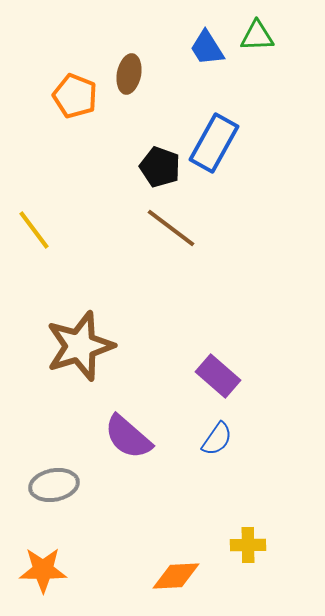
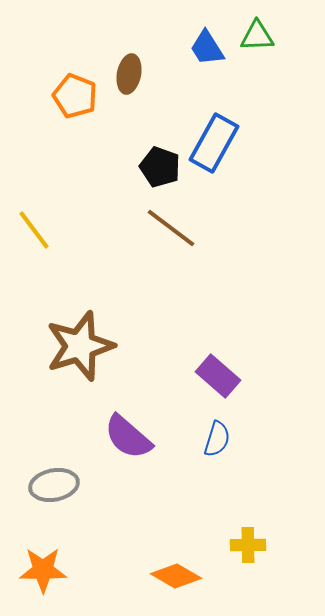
blue semicircle: rotated 18 degrees counterclockwise
orange diamond: rotated 33 degrees clockwise
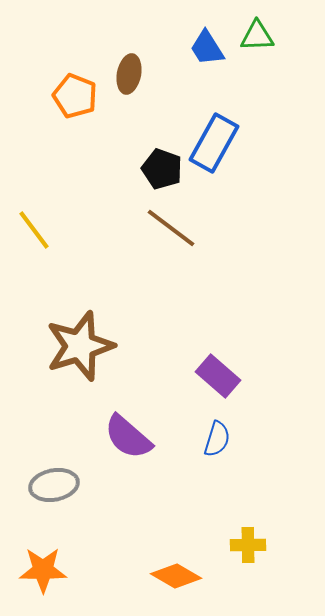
black pentagon: moved 2 px right, 2 px down
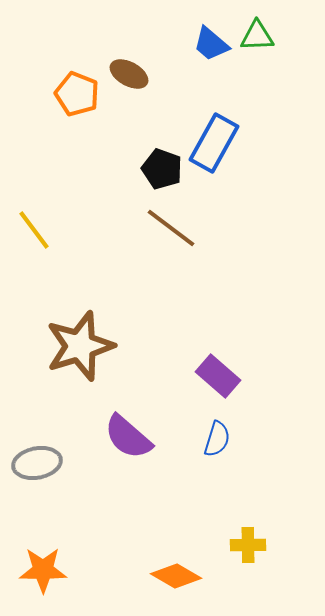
blue trapezoid: moved 4 px right, 4 px up; rotated 18 degrees counterclockwise
brown ellipse: rotated 72 degrees counterclockwise
orange pentagon: moved 2 px right, 2 px up
gray ellipse: moved 17 px left, 22 px up
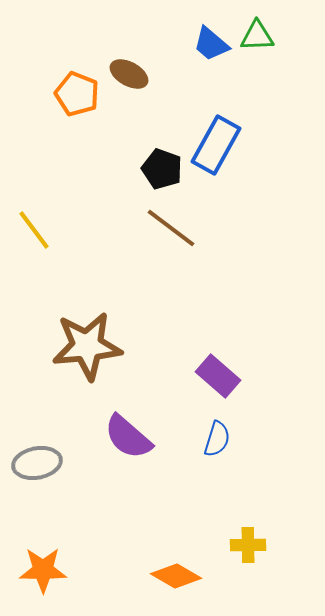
blue rectangle: moved 2 px right, 2 px down
brown star: moved 7 px right; rotated 12 degrees clockwise
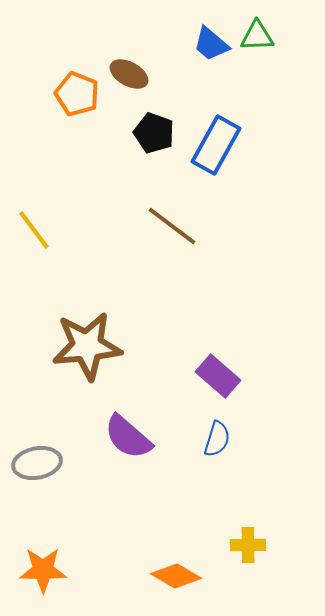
black pentagon: moved 8 px left, 36 px up
brown line: moved 1 px right, 2 px up
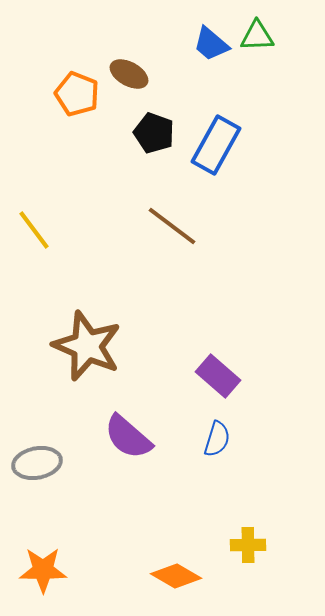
brown star: rotated 28 degrees clockwise
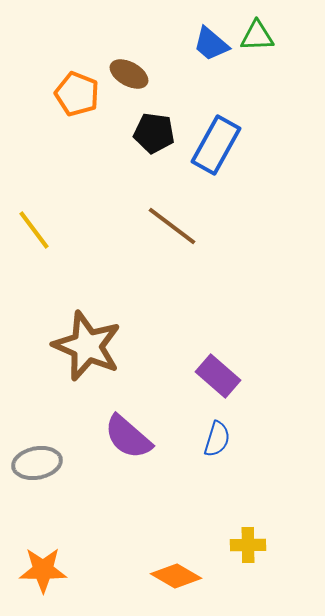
black pentagon: rotated 12 degrees counterclockwise
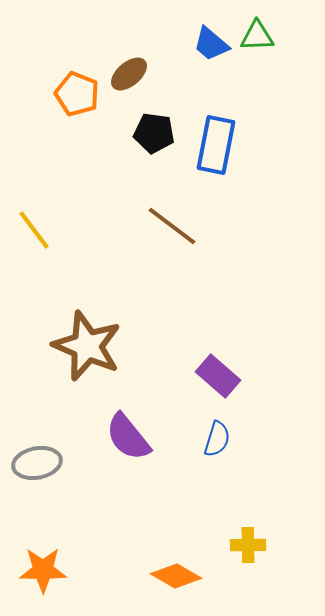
brown ellipse: rotated 69 degrees counterclockwise
blue rectangle: rotated 18 degrees counterclockwise
purple semicircle: rotated 10 degrees clockwise
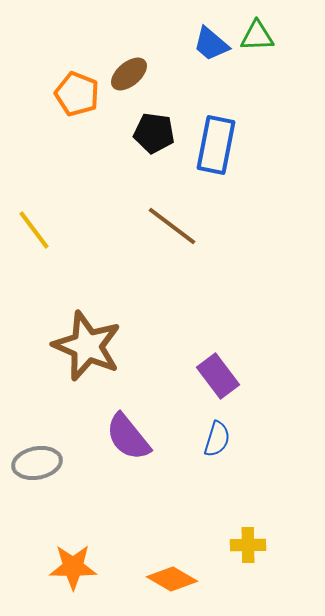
purple rectangle: rotated 12 degrees clockwise
orange star: moved 30 px right, 3 px up
orange diamond: moved 4 px left, 3 px down
